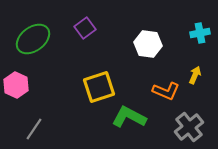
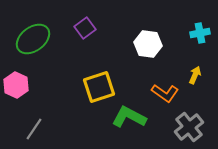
orange L-shape: moved 1 px left, 2 px down; rotated 12 degrees clockwise
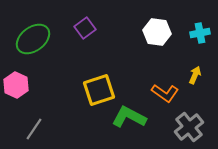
white hexagon: moved 9 px right, 12 px up
yellow square: moved 3 px down
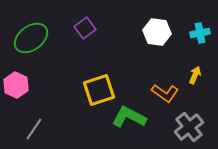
green ellipse: moved 2 px left, 1 px up
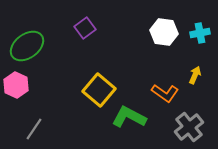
white hexagon: moved 7 px right
green ellipse: moved 4 px left, 8 px down
yellow square: rotated 32 degrees counterclockwise
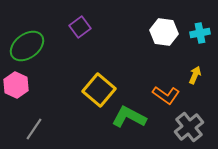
purple square: moved 5 px left, 1 px up
orange L-shape: moved 1 px right, 2 px down
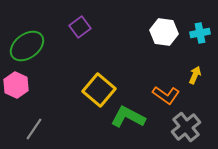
green L-shape: moved 1 px left
gray cross: moved 3 px left
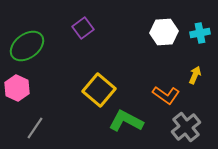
purple square: moved 3 px right, 1 px down
white hexagon: rotated 12 degrees counterclockwise
pink hexagon: moved 1 px right, 3 px down
green L-shape: moved 2 px left, 4 px down
gray line: moved 1 px right, 1 px up
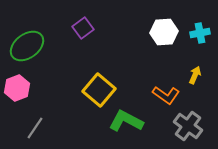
pink hexagon: rotated 15 degrees clockwise
gray cross: moved 2 px right, 1 px up; rotated 16 degrees counterclockwise
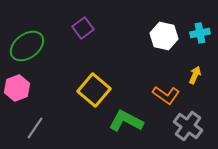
white hexagon: moved 4 px down; rotated 16 degrees clockwise
yellow square: moved 5 px left
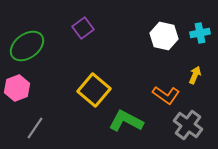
gray cross: moved 1 px up
